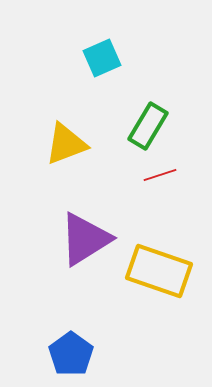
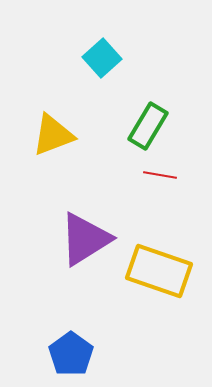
cyan square: rotated 18 degrees counterclockwise
yellow triangle: moved 13 px left, 9 px up
red line: rotated 28 degrees clockwise
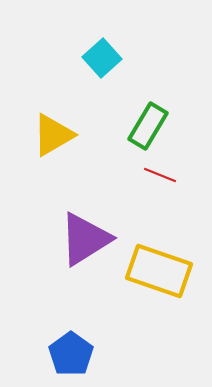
yellow triangle: rotated 9 degrees counterclockwise
red line: rotated 12 degrees clockwise
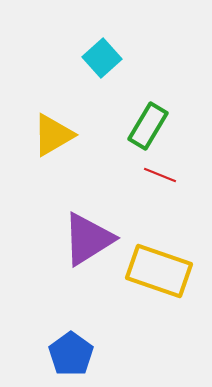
purple triangle: moved 3 px right
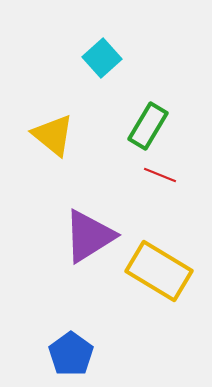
yellow triangle: rotated 51 degrees counterclockwise
purple triangle: moved 1 px right, 3 px up
yellow rectangle: rotated 12 degrees clockwise
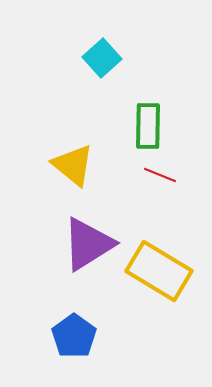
green rectangle: rotated 30 degrees counterclockwise
yellow triangle: moved 20 px right, 30 px down
purple triangle: moved 1 px left, 8 px down
blue pentagon: moved 3 px right, 18 px up
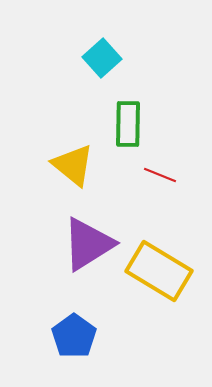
green rectangle: moved 20 px left, 2 px up
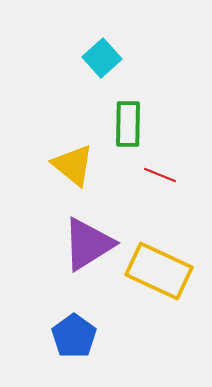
yellow rectangle: rotated 6 degrees counterclockwise
